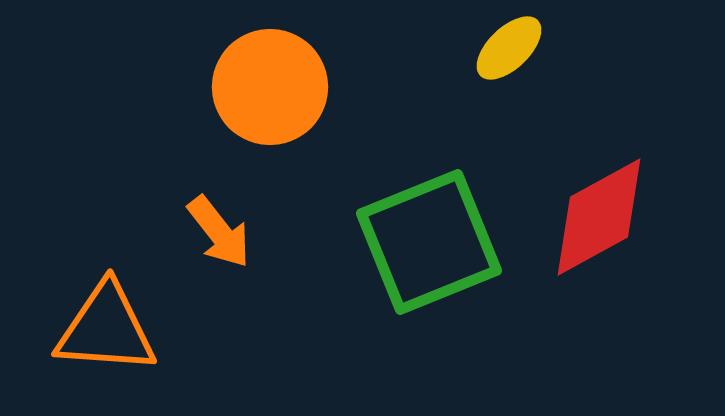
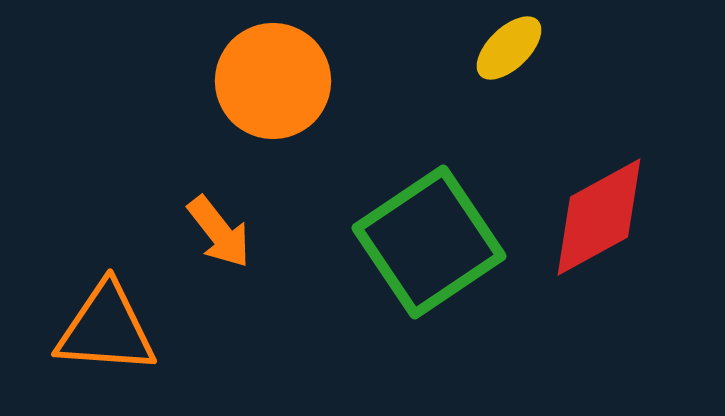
orange circle: moved 3 px right, 6 px up
green square: rotated 12 degrees counterclockwise
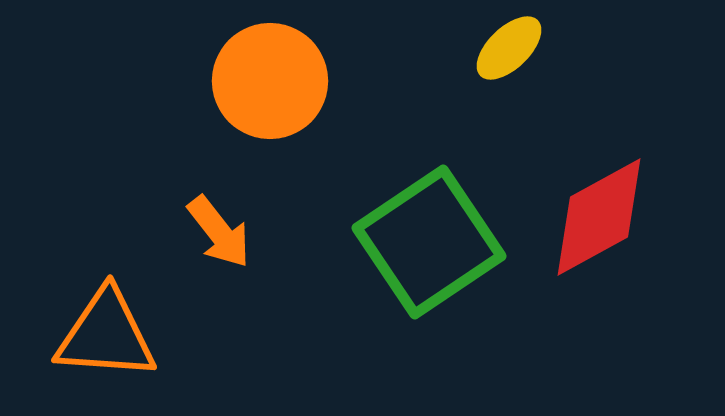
orange circle: moved 3 px left
orange triangle: moved 6 px down
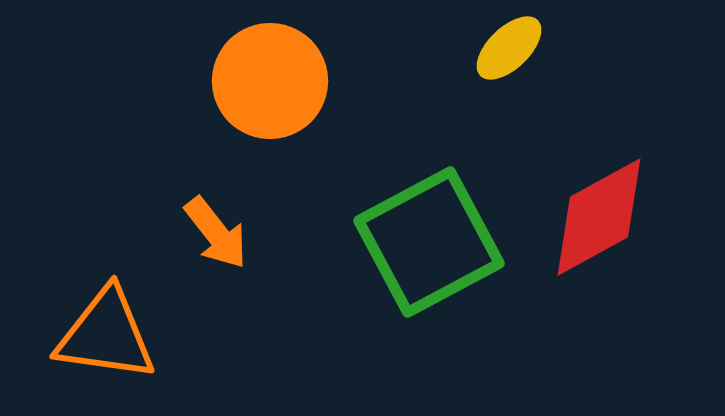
orange arrow: moved 3 px left, 1 px down
green square: rotated 6 degrees clockwise
orange triangle: rotated 4 degrees clockwise
